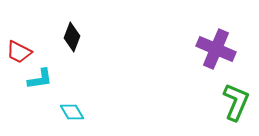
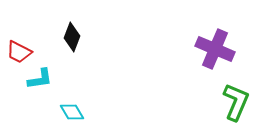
purple cross: moved 1 px left
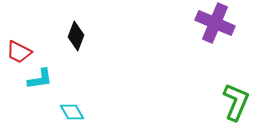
black diamond: moved 4 px right, 1 px up
purple cross: moved 26 px up
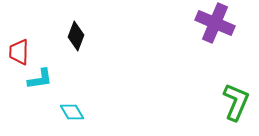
red trapezoid: rotated 64 degrees clockwise
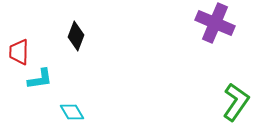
green L-shape: rotated 12 degrees clockwise
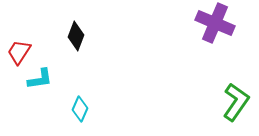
red trapezoid: rotated 32 degrees clockwise
cyan diamond: moved 8 px right, 3 px up; rotated 55 degrees clockwise
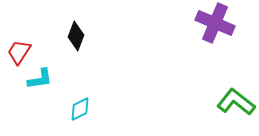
green L-shape: rotated 87 degrees counterclockwise
cyan diamond: rotated 40 degrees clockwise
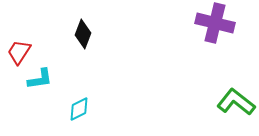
purple cross: rotated 9 degrees counterclockwise
black diamond: moved 7 px right, 2 px up
cyan diamond: moved 1 px left
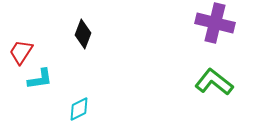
red trapezoid: moved 2 px right
green L-shape: moved 22 px left, 20 px up
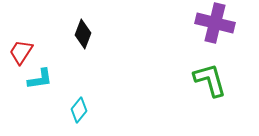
green L-shape: moved 4 px left, 2 px up; rotated 36 degrees clockwise
cyan diamond: moved 1 px down; rotated 25 degrees counterclockwise
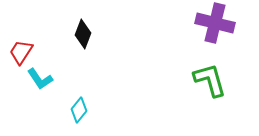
cyan L-shape: rotated 64 degrees clockwise
